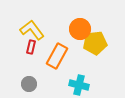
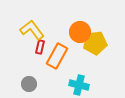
orange circle: moved 3 px down
red rectangle: moved 9 px right
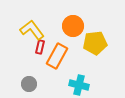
orange circle: moved 7 px left, 6 px up
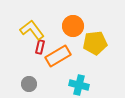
orange rectangle: moved 1 px right; rotated 30 degrees clockwise
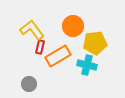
cyan cross: moved 8 px right, 20 px up
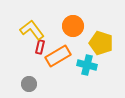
yellow pentagon: moved 6 px right; rotated 25 degrees clockwise
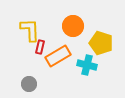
yellow L-shape: moved 2 px left; rotated 35 degrees clockwise
